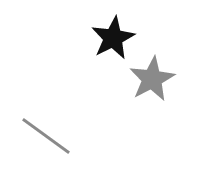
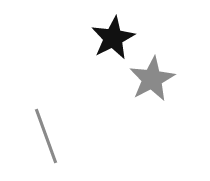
gray line: rotated 34 degrees clockwise
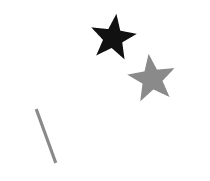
gray star: rotated 15 degrees counterclockwise
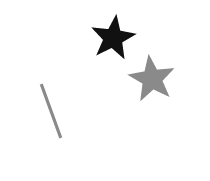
gray line: moved 5 px right, 25 px up
